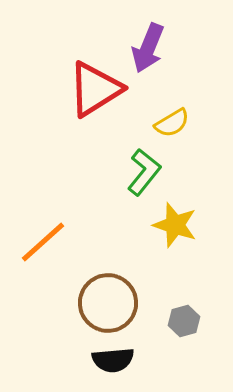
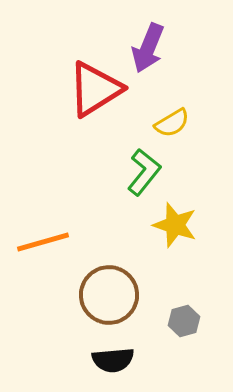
orange line: rotated 26 degrees clockwise
brown circle: moved 1 px right, 8 px up
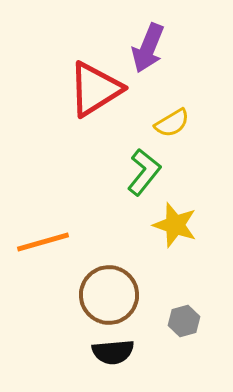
black semicircle: moved 8 px up
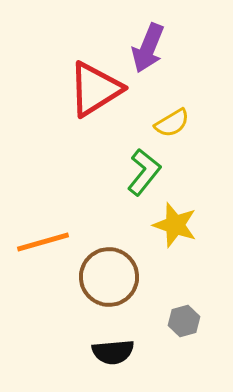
brown circle: moved 18 px up
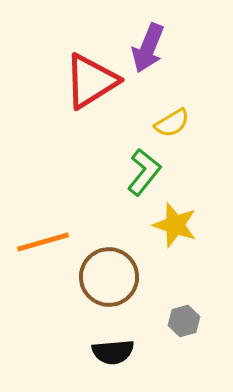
red triangle: moved 4 px left, 8 px up
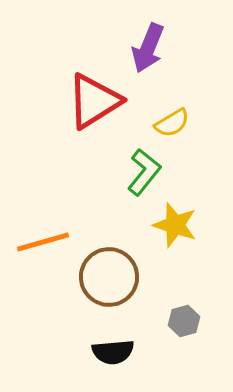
red triangle: moved 3 px right, 20 px down
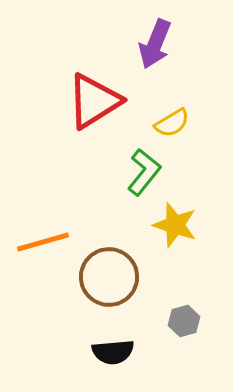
purple arrow: moved 7 px right, 4 px up
